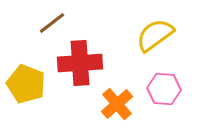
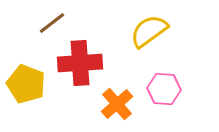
yellow semicircle: moved 6 px left, 4 px up
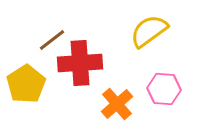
brown line: moved 17 px down
yellow pentagon: rotated 18 degrees clockwise
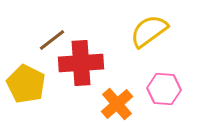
red cross: moved 1 px right
yellow pentagon: rotated 12 degrees counterclockwise
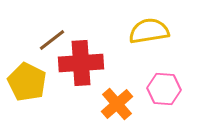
yellow semicircle: rotated 27 degrees clockwise
yellow pentagon: moved 1 px right, 2 px up
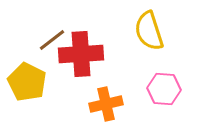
yellow semicircle: rotated 99 degrees counterclockwise
red cross: moved 9 px up
orange cross: moved 11 px left; rotated 28 degrees clockwise
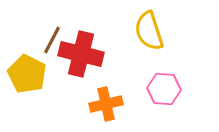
brown line: rotated 24 degrees counterclockwise
red cross: rotated 18 degrees clockwise
yellow pentagon: moved 8 px up
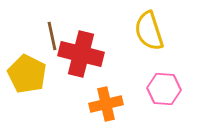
brown line: moved 4 px up; rotated 40 degrees counterclockwise
